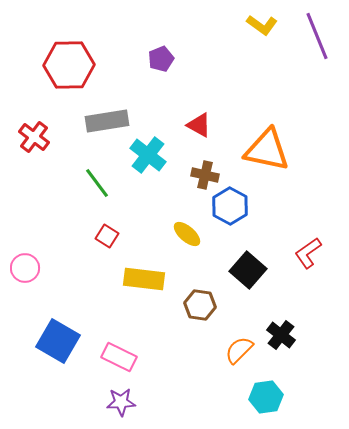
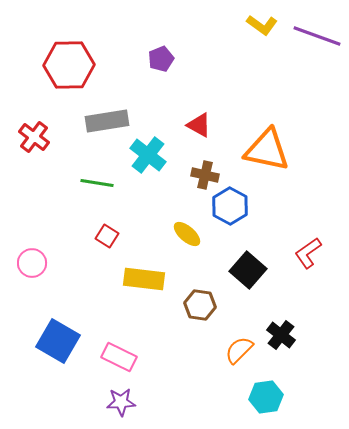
purple line: rotated 48 degrees counterclockwise
green line: rotated 44 degrees counterclockwise
pink circle: moved 7 px right, 5 px up
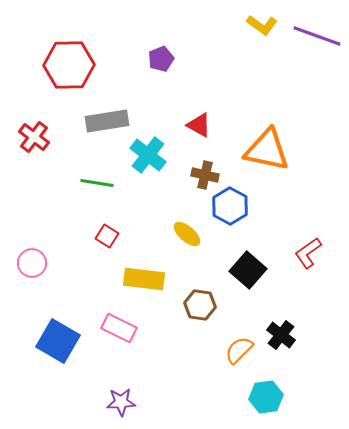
pink rectangle: moved 29 px up
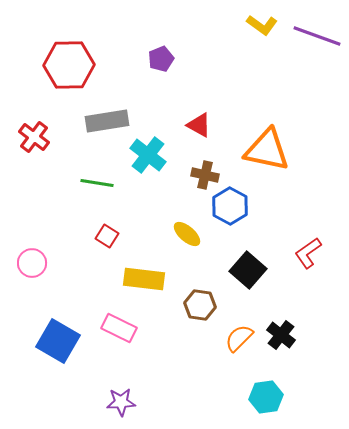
orange semicircle: moved 12 px up
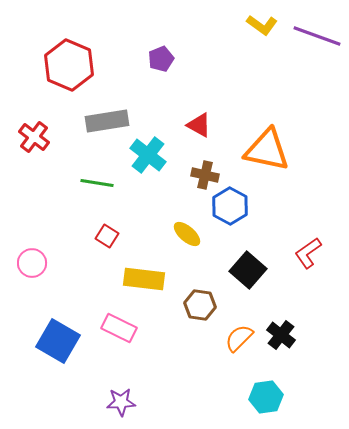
red hexagon: rotated 24 degrees clockwise
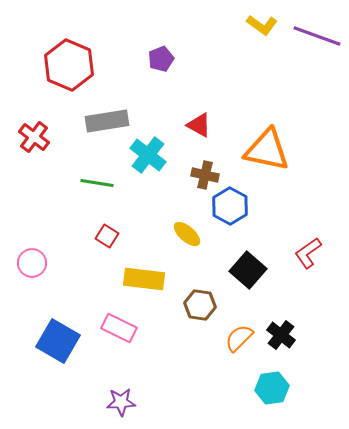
cyan hexagon: moved 6 px right, 9 px up
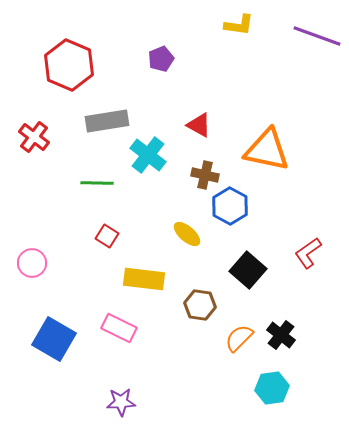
yellow L-shape: moved 23 px left; rotated 28 degrees counterclockwise
green line: rotated 8 degrees counterclockwise
blue square: moved 4 px left, 2 px up
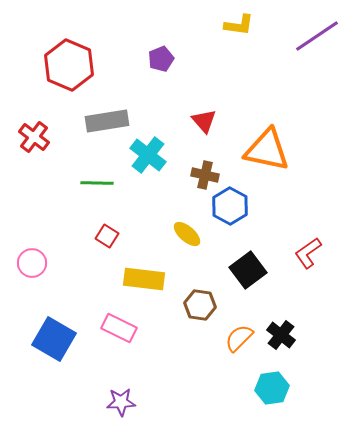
purple line: rotated 54 degrees counterclockwise
red triangle: moved 5 px right, 4 px up; rotated 20 degrees clockwise
black square: rotated 12 degrees clockwise
